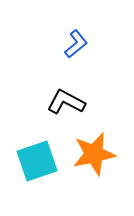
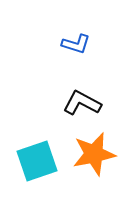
blue L-shape: rotated 56 degrees clockwise
black L-shape: moved 16 px right, 1 px down
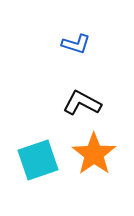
orange star: rotated 24 degrees counterclockwise
cyan square: moved 1 px right, 1 px up
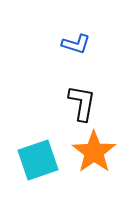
black L-shape: rotated 72 degrees clockwise
orange star: moved 2 px up
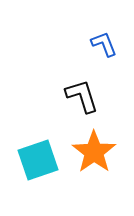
blue L-shape: moved 28 px right; rotated 128 degrees counterclockwise
black L-shape: moved 7 px up; rotated 27 degrees counterclockwise
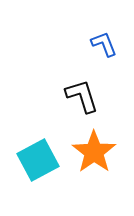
cyan square: rotated 9 degrees counterclockwise
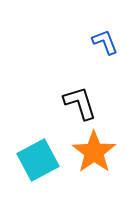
blue L-shape: moved 1 px right, 2 px up
black L-shape: moved 2 px left, 7 px down
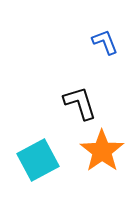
orange star: moved 8 px right, 1 px up
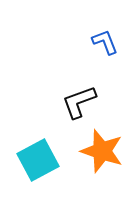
black L-shape: moved 1 px left, 1 px up; rotated 93 degrees counterclockwise
orange star: rotated 18 degrees counterclockwise
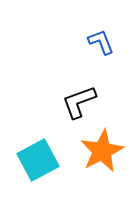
blue L-shape: moved 4 px left
orange star: rotated 27 degrees clockwise
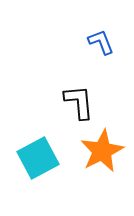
black L-shape: rotated 105 degrees clockwise
cyan square: moved 2 px up
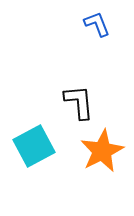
blue L-shape: moved 4 px left, 18 px up
cyan square: moved 4 px left, 12 px up
